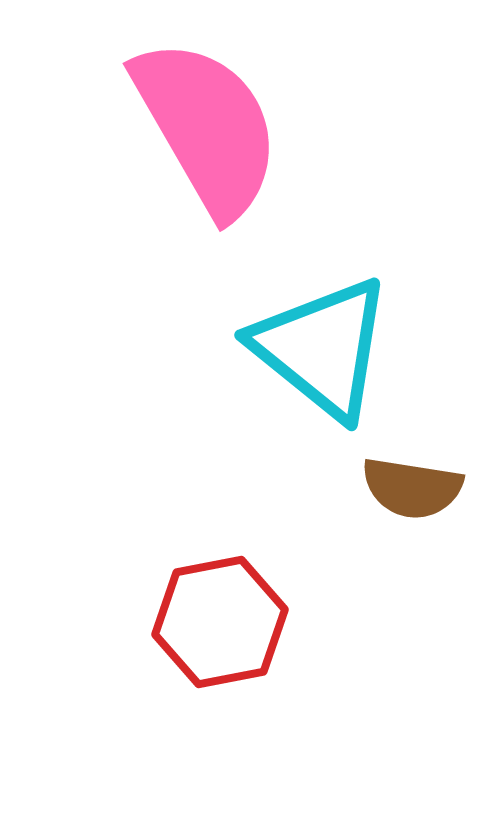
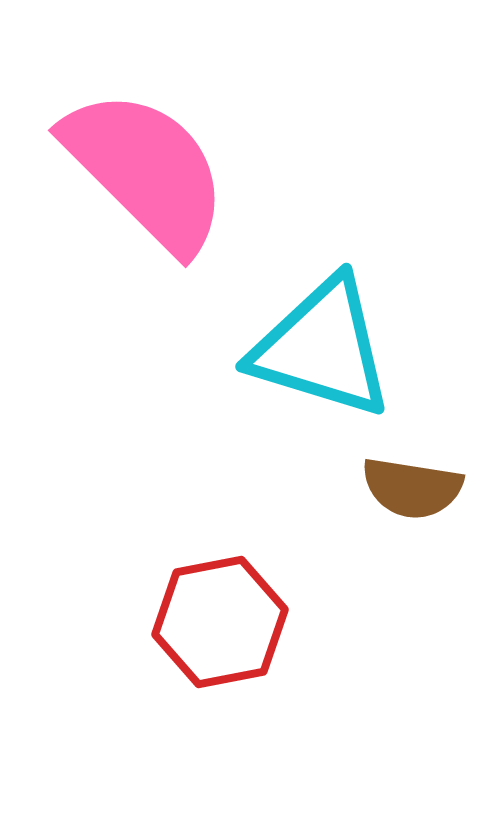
pink semicircle: moved 61 px left, 43 px down; rotated 15 degrees counterclockwise
cyan triangle: rotated 22 degrees counterclockwise
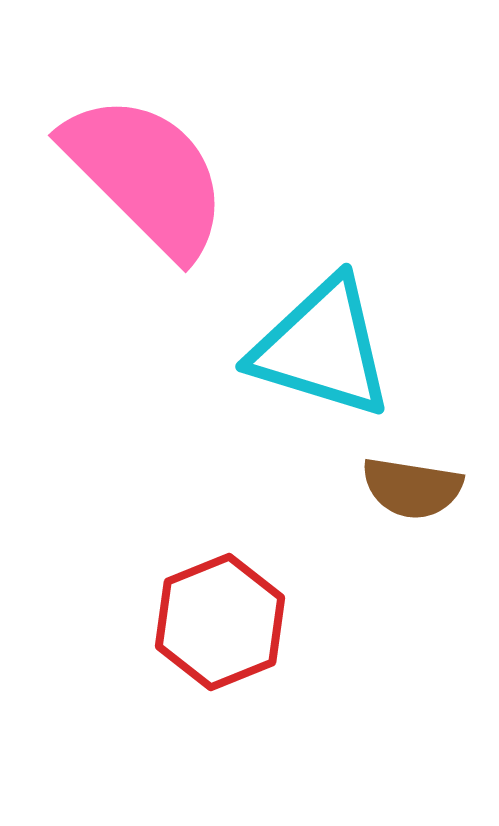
pink semicircle: moved 5 px down
red hexagon: rotated 11 degrees counterclockwise
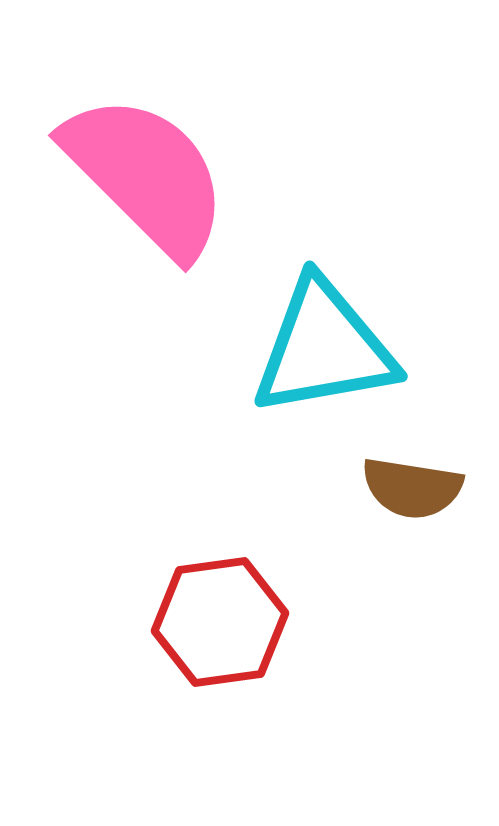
cyan triangle: moved 2 px right; rotated 27 degrees counterclockwise
red hexagon: rotated 14 degrees clockwise
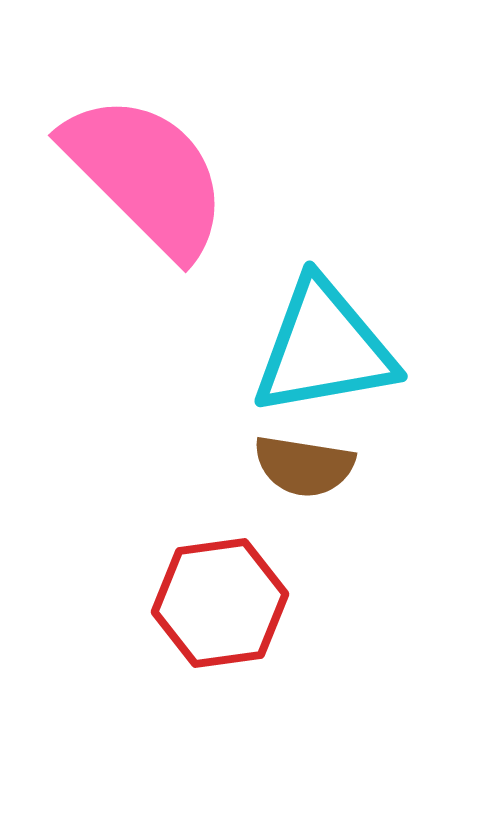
brown semicircle: moved 108 px left, 22 px up
red hexagon: moved 19 px up
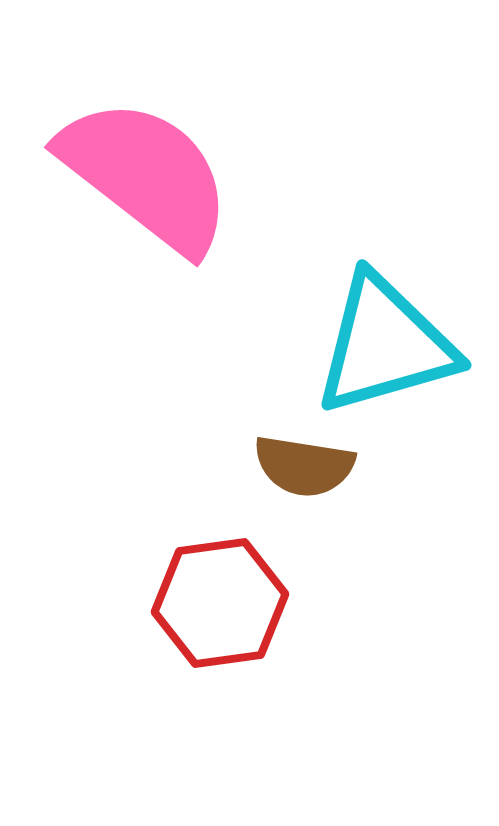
pink semicircle: rotated 7 degrees counterclockwise
cyan triangle: moved 61 px right, 3 px up; rotated 6 degrees counterclockwise
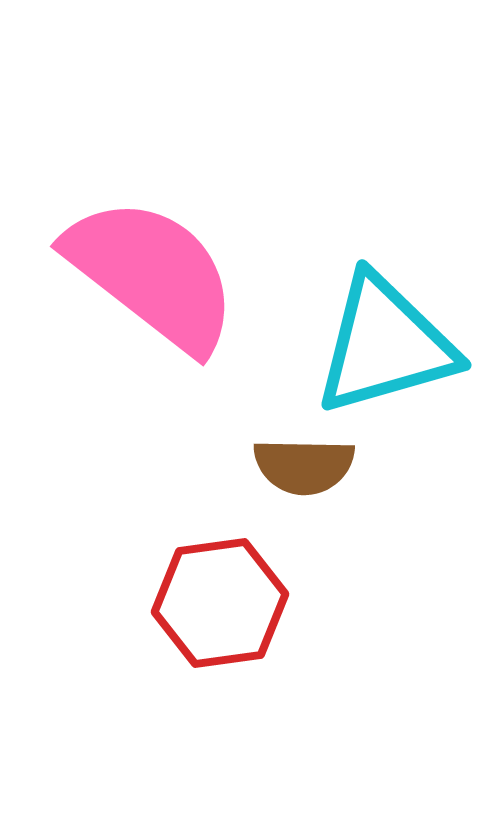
pink semicircle: moved 6 px right, 99 px down
brown semicircle: rotated 8 degrees counterclockwise
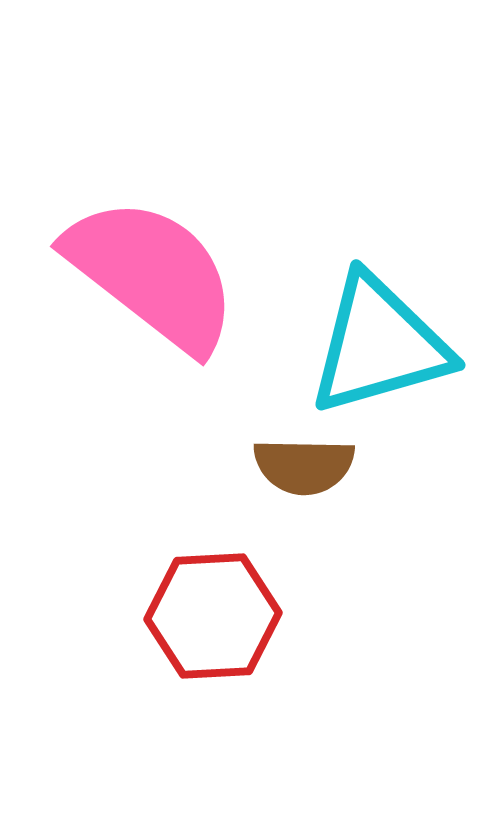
cyan triangle: moved 6 px left
red hexagon: moved 7 px left, 13 px down; rotated 5 degrees clockwise
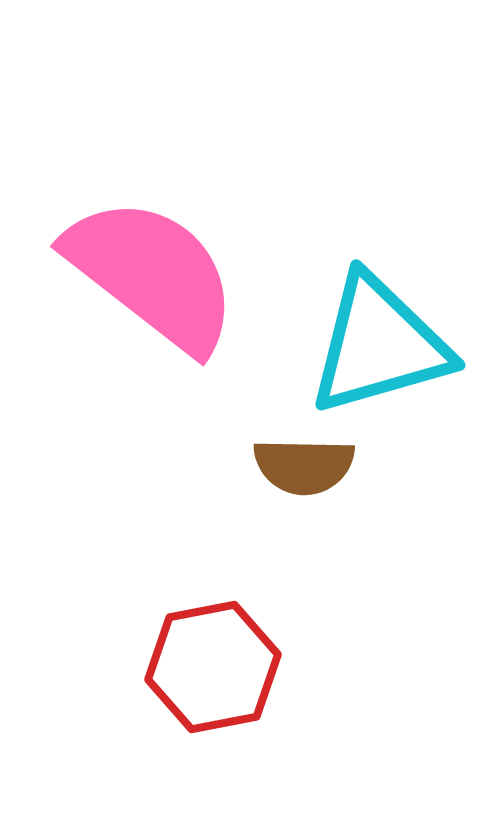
red hexagon: moved 51 px down; rotated 8 degrees counterclockwise
